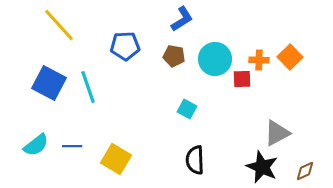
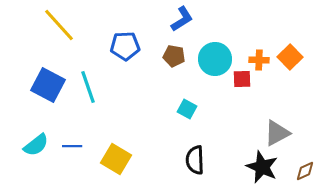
blue square: moved 1 px left, 2 px down
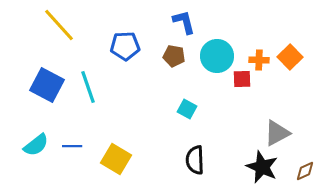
blue L-shape: moved 2 px right, 3 px down; rotated 72 degrees counterclockwise
cyan circle: moved 2 px right, 3 px up
blue square: moved 1 px left
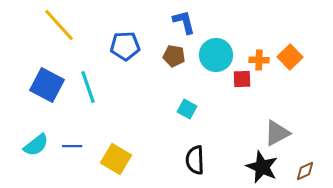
cyan circle: moved 1 px left, 1 px up
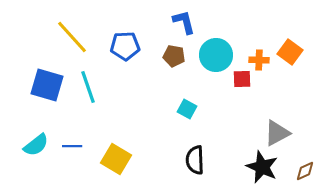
yellow line: moved 13 px right, 12 px down
orange square: moved 5 px up; rotated 10 degrees counterclockwise
blue square: rotated 12 degrees counterclockwise
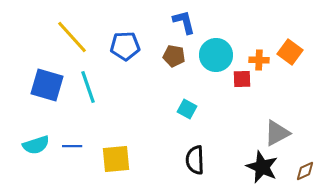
cyan semicircle: rotated 20 degrees clockwise
yellow square: rotated 36 degrees counterclockwise
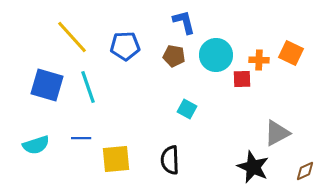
orange square: moved 1 px right, 1 px down; rotated 10 degrees counterclockwise
blue line: moved 9 px right, 8 px up
black semicircle: moved 25 px left
black star: moved 9 px left
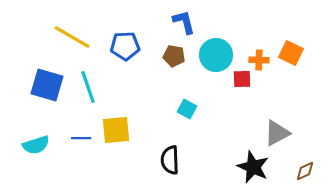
yellow line: rotated 18 degrees counterclockwise
yellow square: moved 29 px up
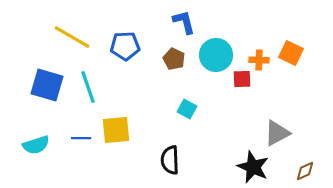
brown pentagon: moved 3 px down; rotated 15 degrees clockwise
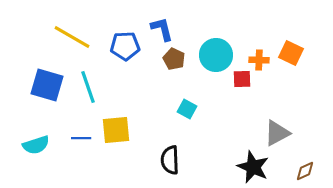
blue L-shape: moved 22 px left, 7 px down
